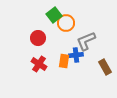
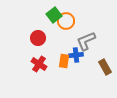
orange circle: moved 2 px up
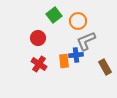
orange circle: moved 12 px right
orange rectangle: rotated 16 degrees counterclockwise
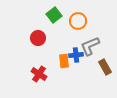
gray L-shape: moved 4 px right, 5 px down
red cross: moved 10 px down
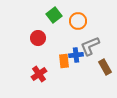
red cross: rotated 21 degrees clockwise
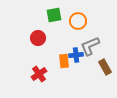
green square: rotated 28 degrees clockwise
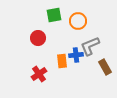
orange rectangle: moved 2 px left
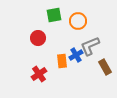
blue cross: rotated 24 degrees counterclockwise
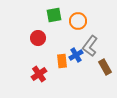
gray L-shape: rotated 30 degrees counterclockwise
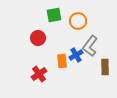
brown rectangle: rotated 28 degrees clockwise
